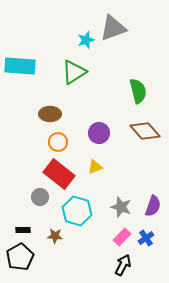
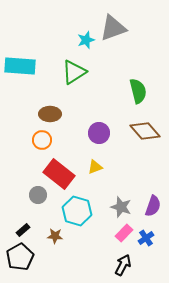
orange circle: moved 16 px left, 2 px up
gray circle: moved 2 px left, 2 px up
black rectangle: rotated 40 degrees counterclockwise
pink rectangle: moved 2 px right, 4 px up
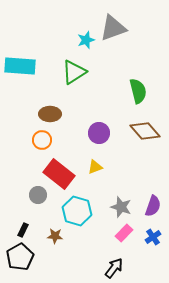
black rectangle: rotated 24 degrees counterclockwise
blue cross: moved 7 px right, 1 px up
black arrow: moved 9 px left, 3 px down; rotated 10 degrees clockwise
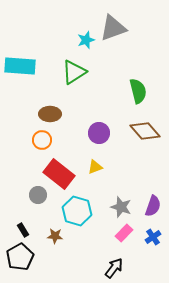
black rectangle: rotated 56 degrees counterclockwise
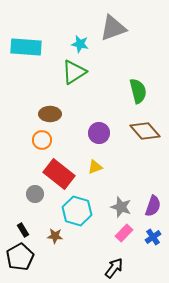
cyan star: moved 6 px left, 4 px down; rotated 30 degrees clockwise
cyan rectangle: moved 6 px right, 19 px up
gray circle: moved 3 px left, 1 px up
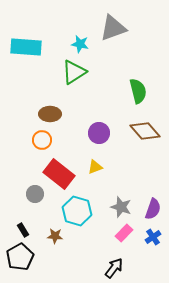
purple semicircle: moved 3 px down
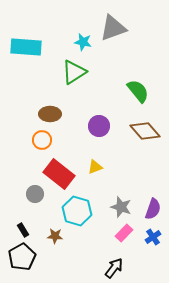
cyan star: moved 3 px right, 2 px up
green semicircle: rotated 25 degrees counterclockwise
purple circle: moved 7 px up
black pentagon: moved 2 px right
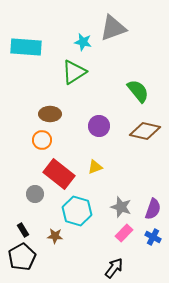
brown diamond: rotated 36 degrees counterclockwise
blue cross: rotated 28 degrees counterclockwise
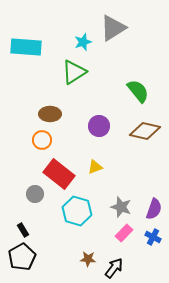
gray triangle: rotated 12 degrees counterclockwise
cyan star: rotated 30 degrees counterclockwise
purple semicircle: moved 1 px right
brown star: moved 33 px right, 23 px down
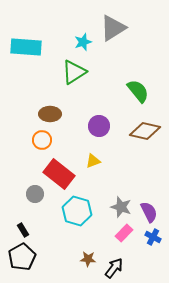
yellow triangle: moved 2 px left, 6 px up
purple semicircle: moved 5 px left, 3 px down; rotated 45 degrees counterclockwise
